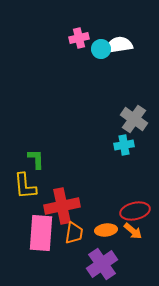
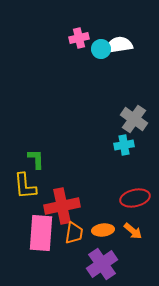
red ellipse: moved 13 px up
orange ellipse: moved 3 px left
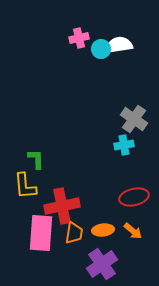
red ellipse: moved 1 px left, 1 px up
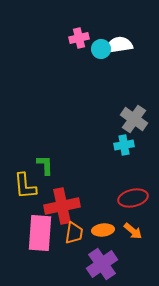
green L-shape: moved 9 px right, 6 px down
red ellipse: moved 1 px left, 1 px down
pink rectangle: moved 1 px left
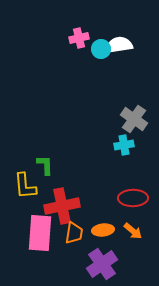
red ellipse: rotated 12 degrees clockwise
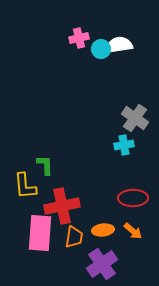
gray cross: moved 1 px right, 1 px up
orange trapezoid: moved 4 px down
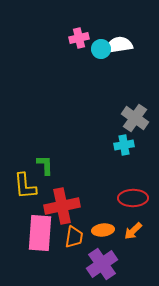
orange arrow: rotated 96 degrees clockwise
